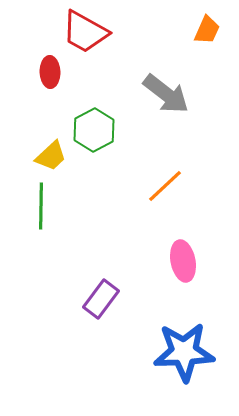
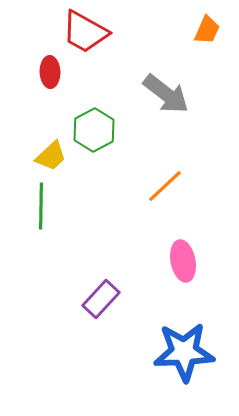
purple rectangle: rotated 6 degrees clockwise
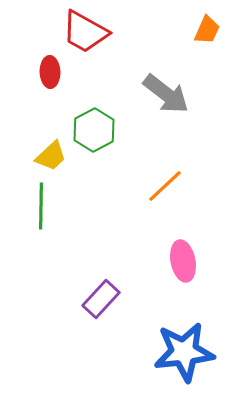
blue star: rotated 4 degrees counterclockwise
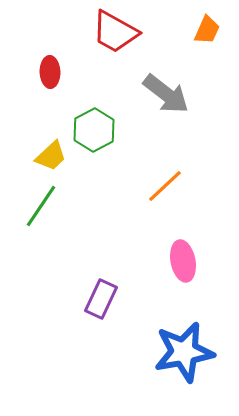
red trapezoid: moved 30 px right
green line: rotated 33 degrees clockwise
purple rectangle: rotated 18 degrees counterclockwise
blue star: rotated 4 degrees counterclockwise
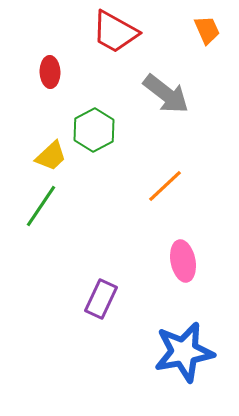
orange trapezoid: rotated 48 degrees counterclockwise
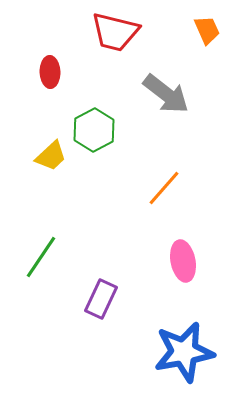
red trapezoid: rotated 15 degrees counterclockwise
orange line: moved 1 px left, 2 px down; rotated 6 degrees counterclockwise
green line: moved 51 px down
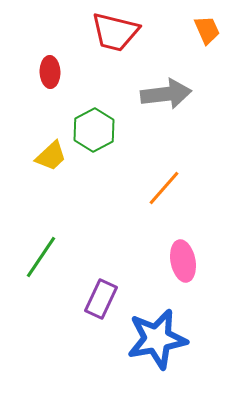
gray arrow: rotated 45 degrees counterclockwise
blue star: moved 27 px left, 13 px up
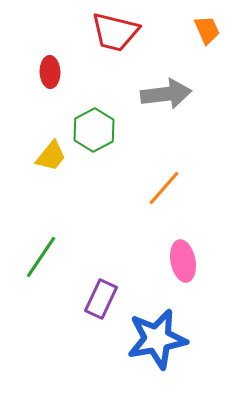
yellow trapezoid: rotated 8 degrees counterclockwise
